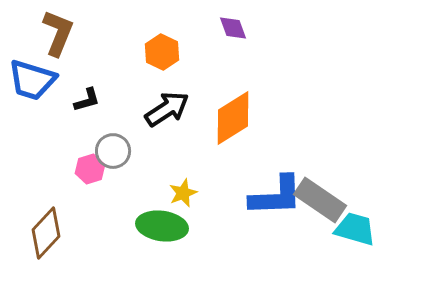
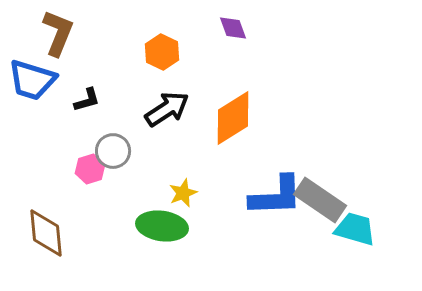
brown diamond: rotated 48 degrees counterclockwise
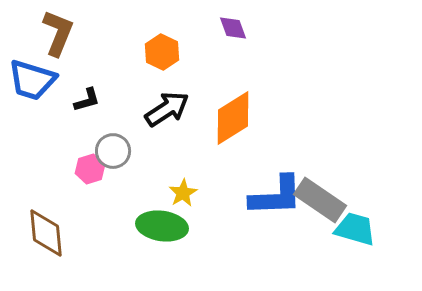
yellow star: rotated 8 degrees counterclockwise
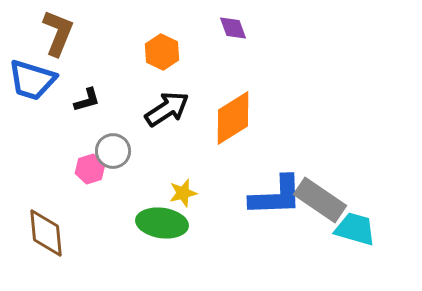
yellow star: rotated 16 degrees clockwise
green ellipse: moved 3 px up
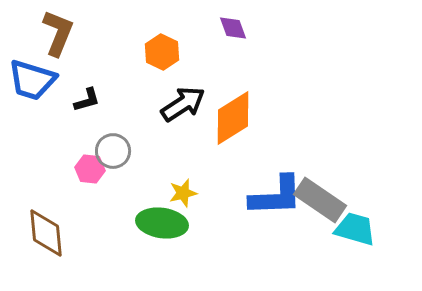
black arrow: moved 16 px right, 5 px up
pink hexagon: rotated 24 degrees clockwise
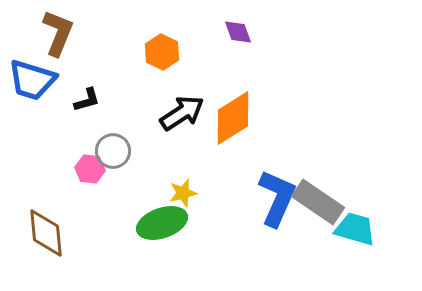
purple diamond: moved 5 px right, 4 px down
black arrow: moved 1 px left, 9 px down
blue L-shape: moved 1 px right, 2 px down; rotated 64 degrees counterclockwise
gray rectangle: moved 2 px left, 2 px down
green ellipse: rotated 27 degrees counterclockwise
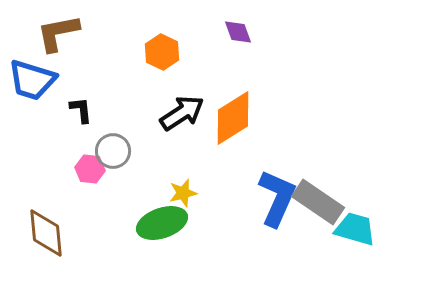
brown L-shape: rotated 123 degrees counterclockwise
black L-shape: moved 6 px left, 10 px down; rotated 80 degrees counterclockwise
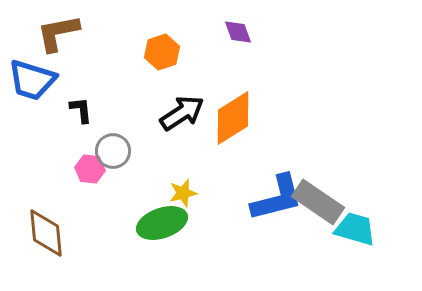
orange hexagon: rotated 16 degrees clockwise
blue L-shape: rotated 52 degrees clockwise
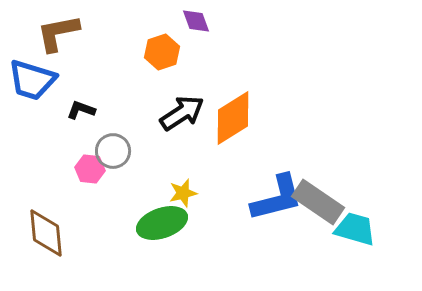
purple diamond: moved 42 px left, 11 px up
black L-shape: rotated 64 degrees counterclockwise
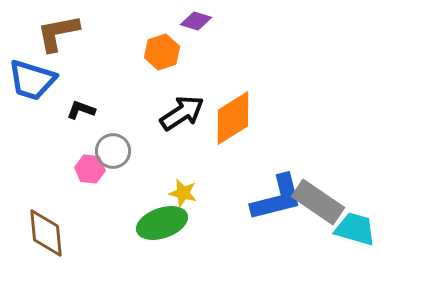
purple diamond: rotated 52 degrees counterclockwise
yellow star: rotated 28 degrees clockwise
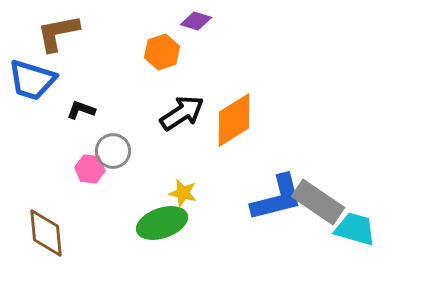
orange diamond: moved 1 px right, 2 px down
